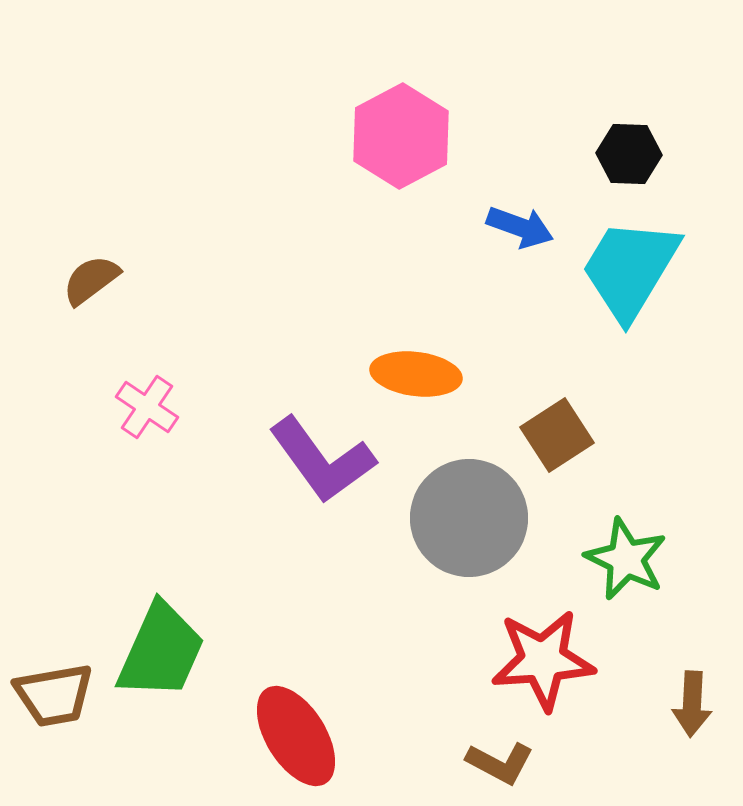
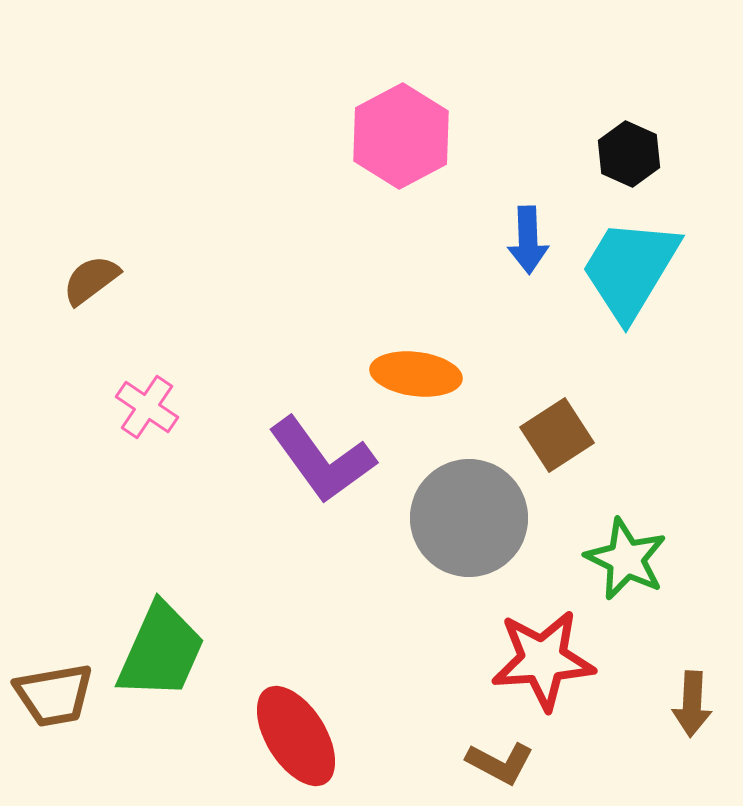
black hexagon: rotated 22 degrees clockwise
blue arrow: moved 8 px right, 13 px down; rotated 68 degrees clockwise
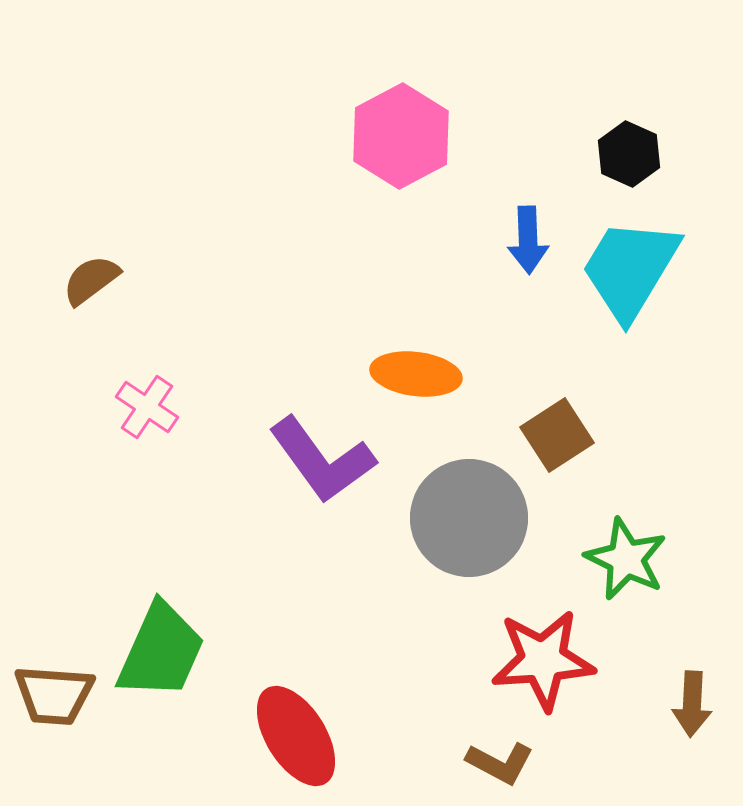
brown trapezoid: rotated 14 degrees clockwise
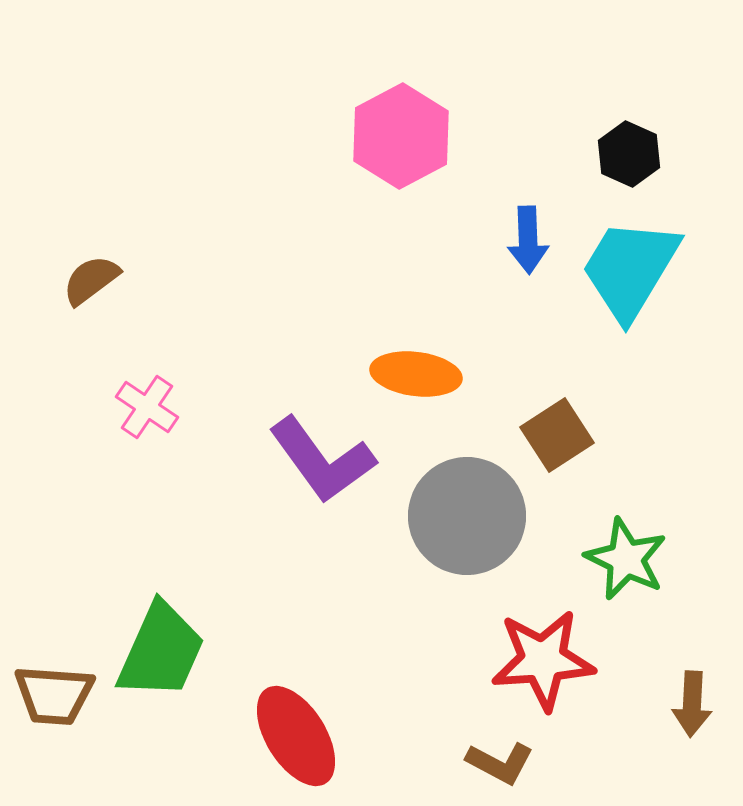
gray circle: moved 2 px left, 2 px up
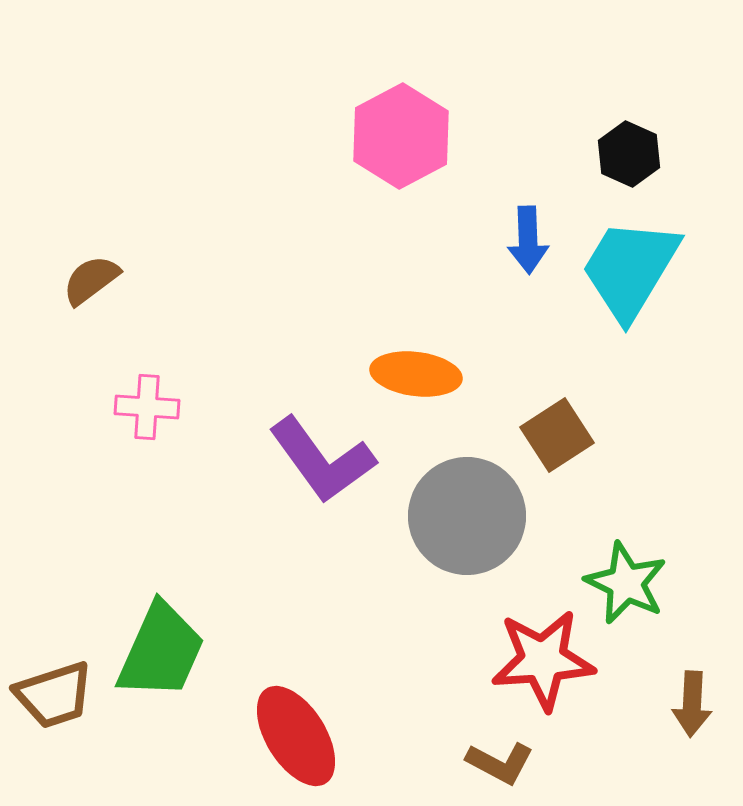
pink cross: rotated 30 degrees counterclockwise
green star: moved 24 px down
brown trapezoid: rotated 22 degrees counterclockwise
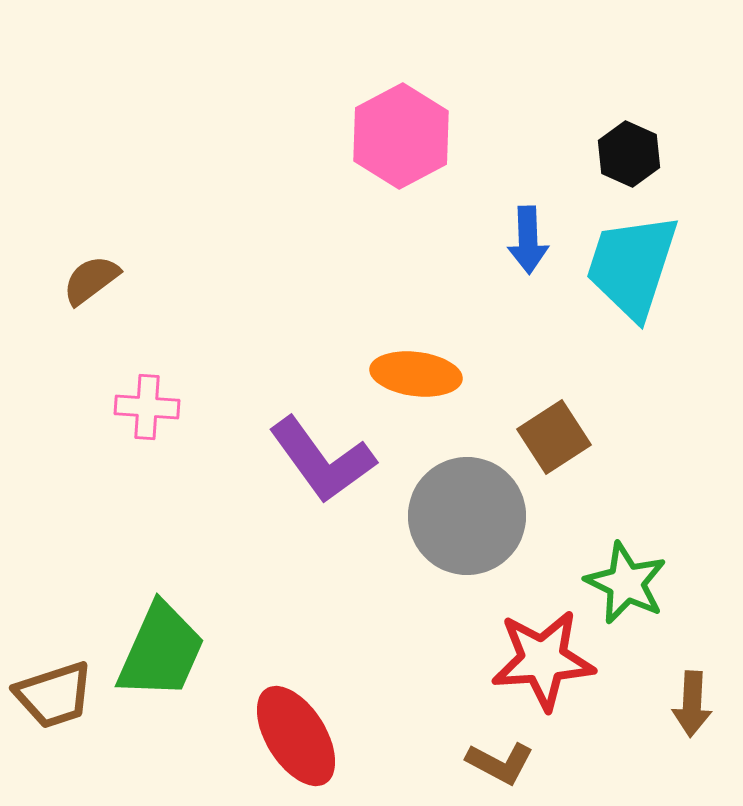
cyan trapezoid: moved 2 px right, 3 px up; rotated 13 degrees counterclockwise
brown square: moved 3 px left, 2 px down
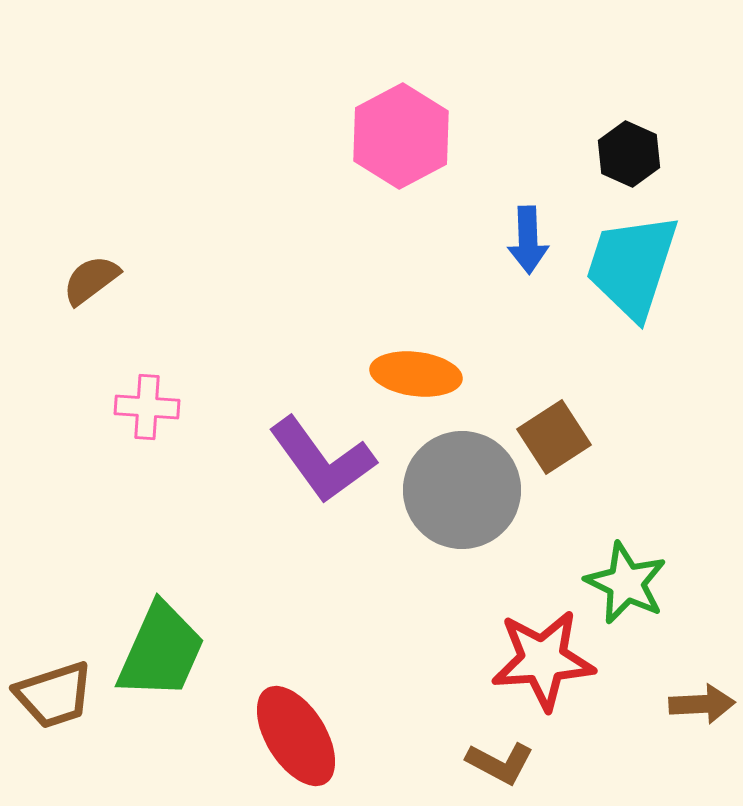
gray circle: moved 5 px left, 26 px up
brown arrow: moved 10 px right; rotated 96 degrees counterclockwise
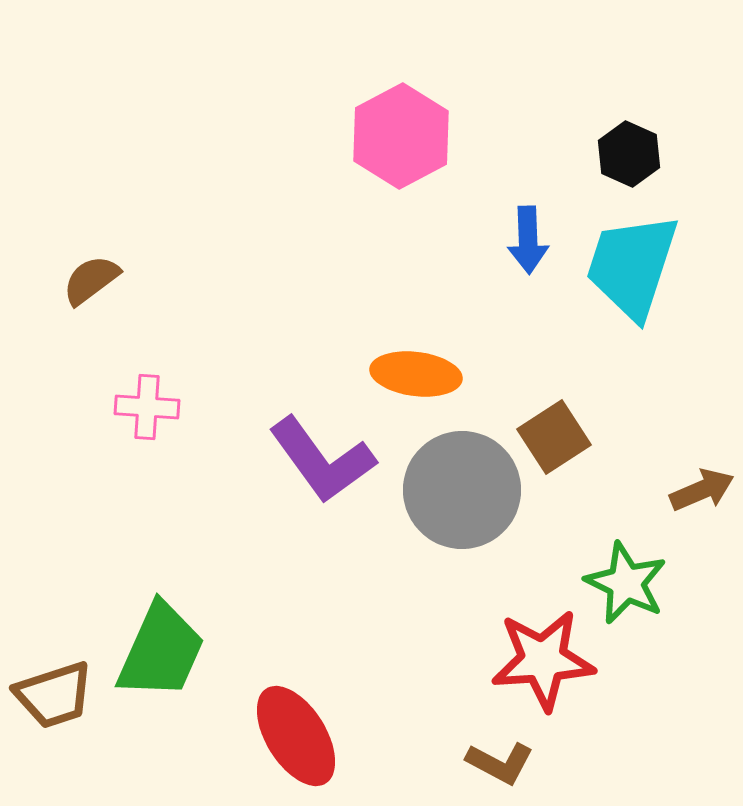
brown arrow: moved 214 px up; rotated 20 degrees counterclockwise
